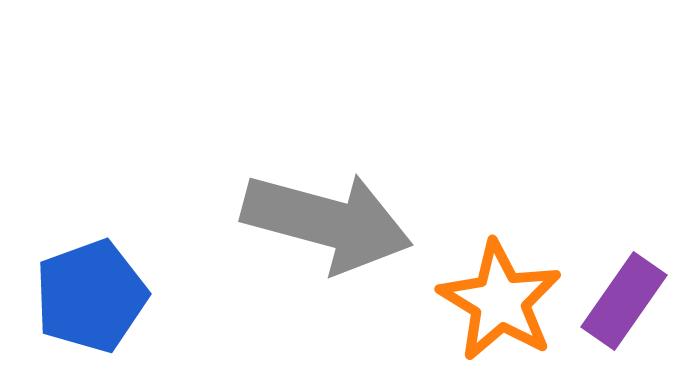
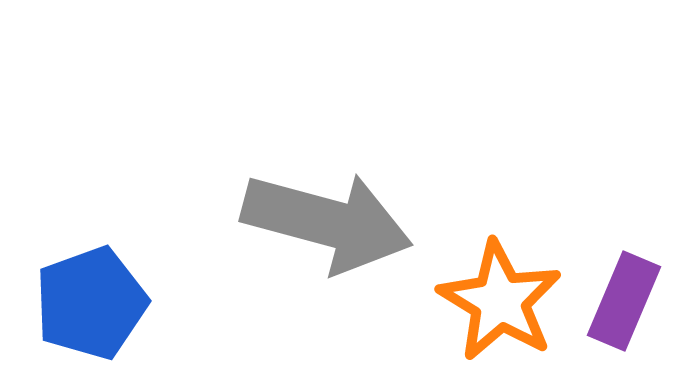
blue pentagon: moved 7 px down
purple rectangle: rotated 12 degrees counterclockwise
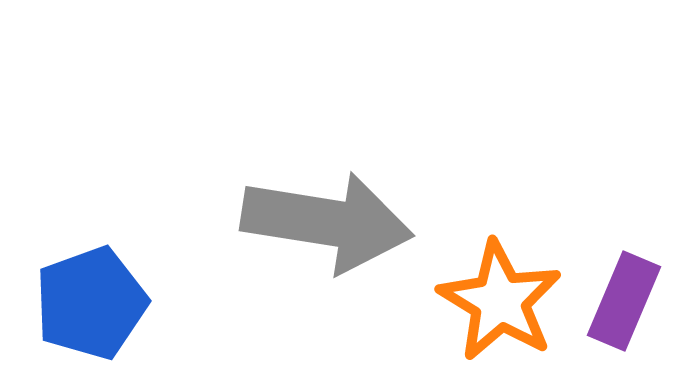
gray arrow: rotated 6 degrees counterclockwise
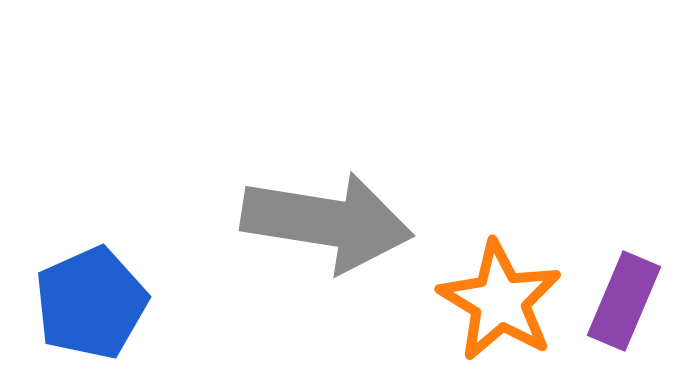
blue pentagon: rotated 4 degrees counterclockwise
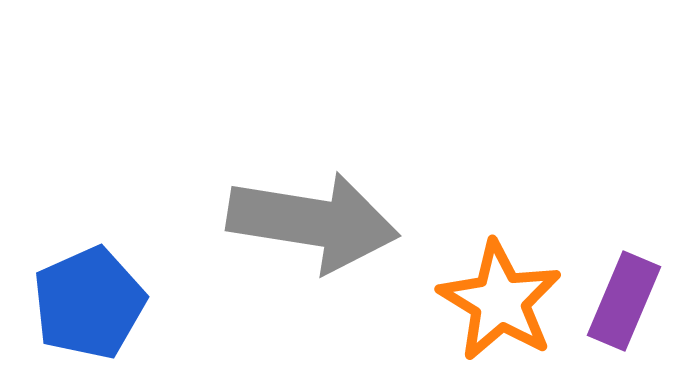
gray arrow: moved 14 px left
blue pentagon: moved 2 px left
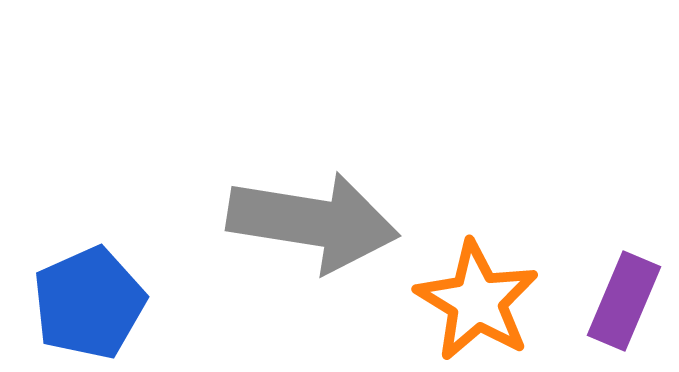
orange star: moved 23 px left
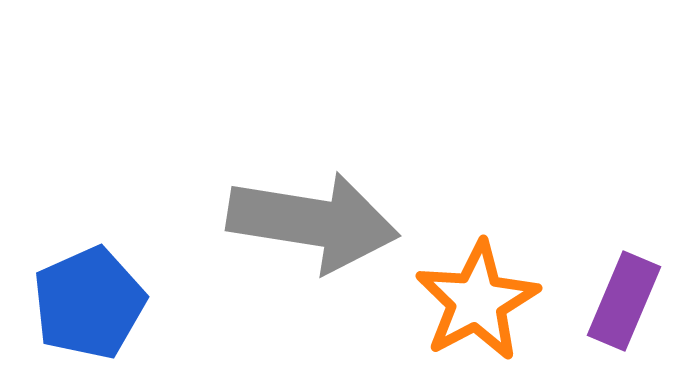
orange star: rotated 13 degrees clockwise
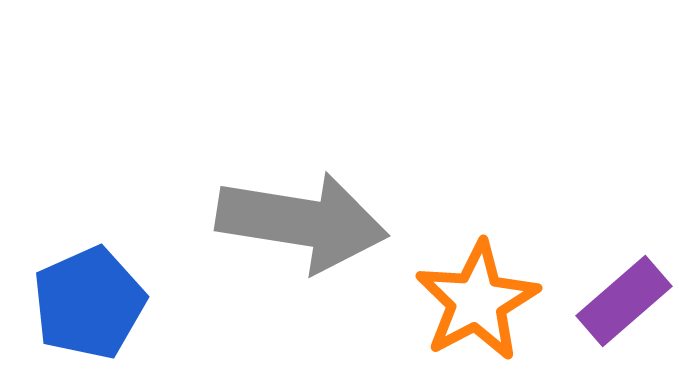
gray arrow: moved 11 px left
purple rectangle: rotated 26 degrees clockwise
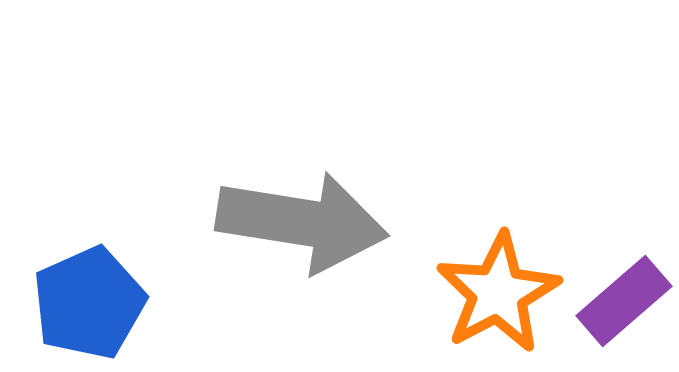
orange star: moved 21 px right, 8 px up
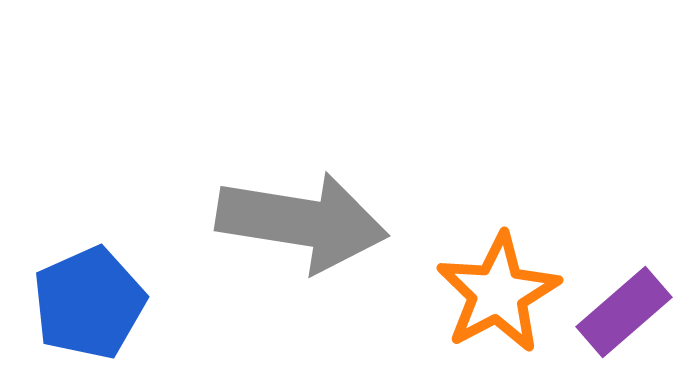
purple rectangle: moved 11 px down
